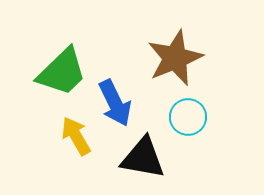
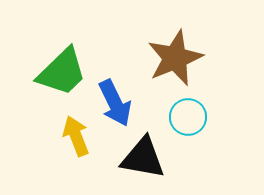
yellow arrow: rotated 9 degrees clockwise
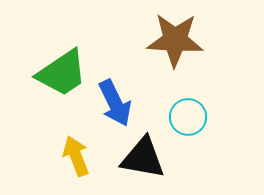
brown star: moved 18 px up; rotated 26 degrees clockwise
green trapezoid: moved 1 px down; rotated 10 degrees clockwise
yellow arrow: moved 20 px down
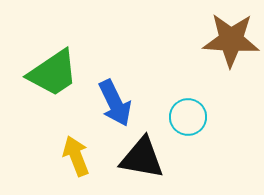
brown star: moved 56 px right
green trapezoid: moved 9 px left
black triangle: moved 1 px left
